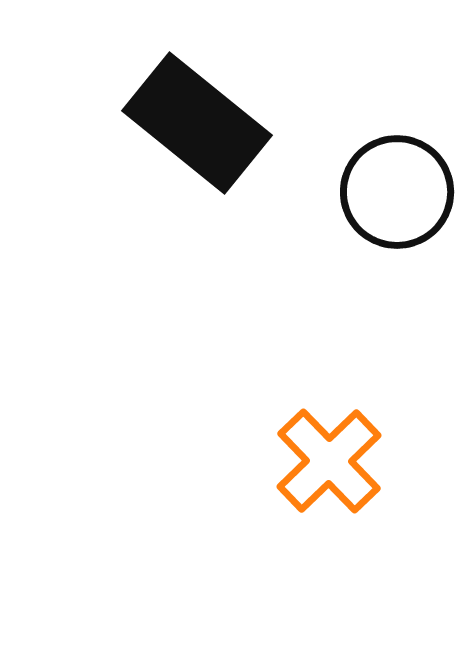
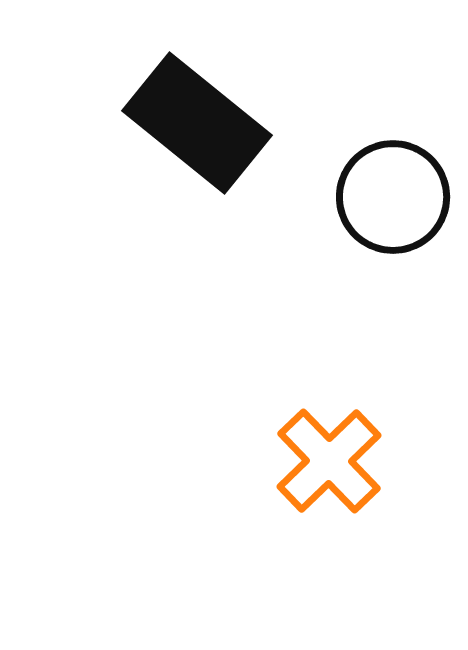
black circle: moved 4 px left, 5 px down
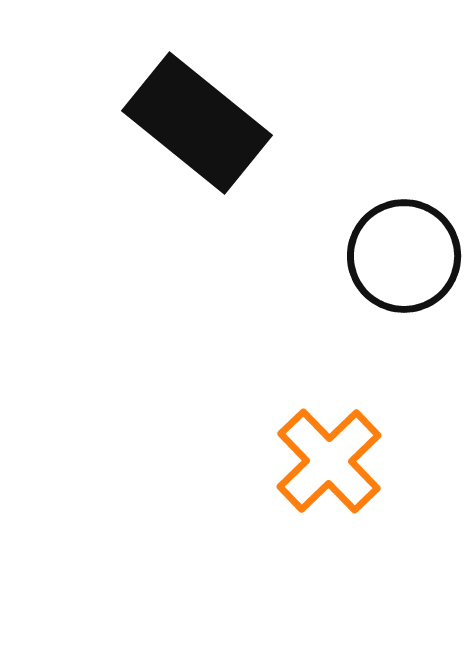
black circle: moved 11 px right, 59 px down
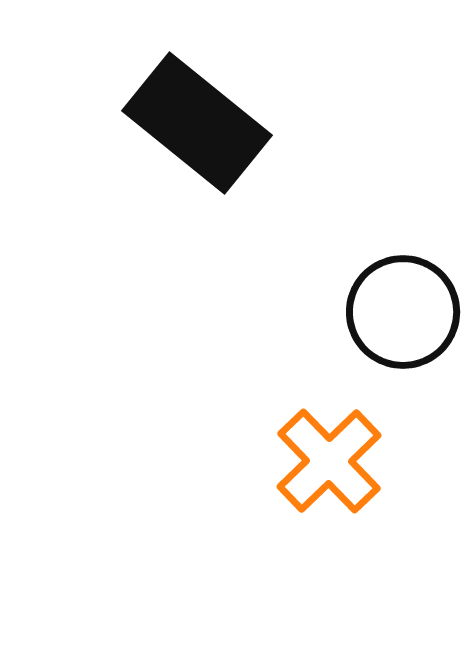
black circle: moved 1 px left, 56 px down
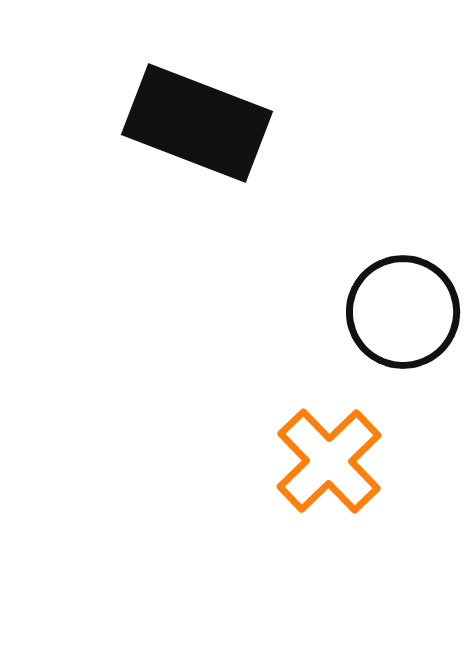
black rectangle: rotated 18 degrees counterclockwise
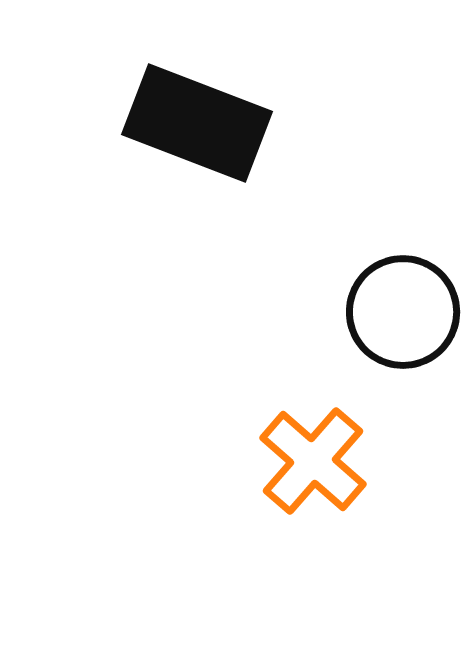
orange cross: moved 16 px left; rotated 5 degrees counterclockwise
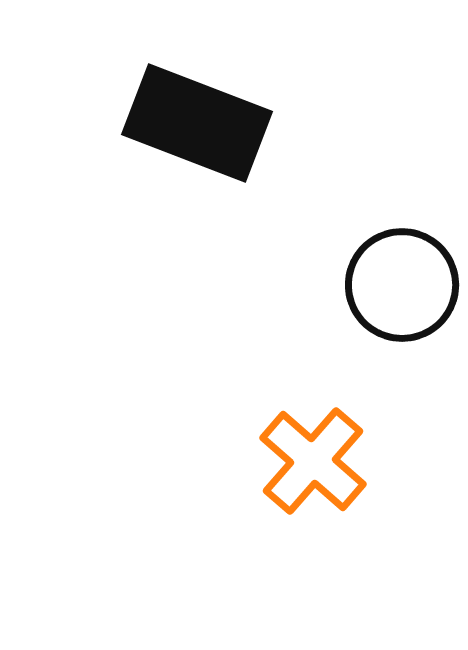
black circle: moved 1 px left, 27 px up
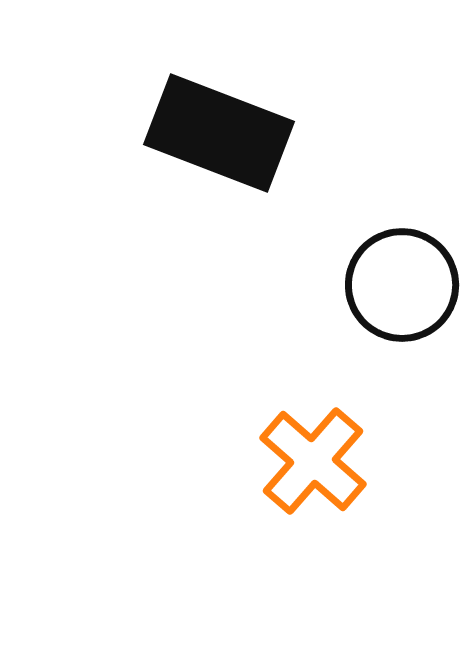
black rectangle: moved 22 px right, 10 px down
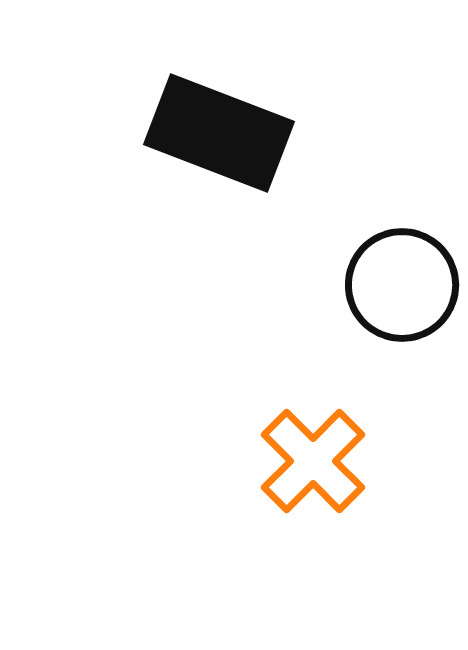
orange cross: rotated 4 degrees clockwise
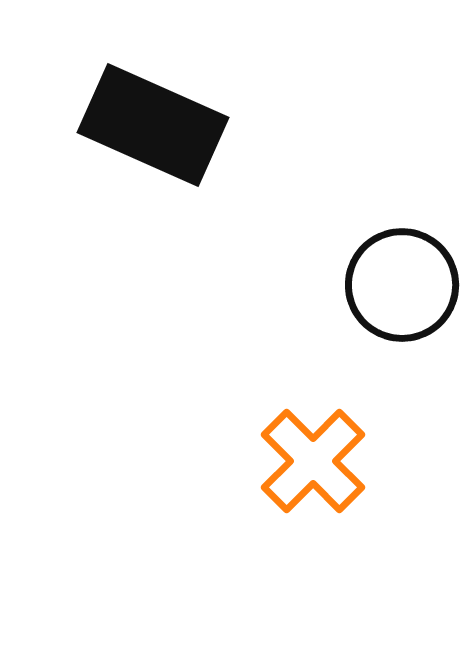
black rectangle: moved 66 px left, 8 px up; rotated 3 degrees clockwise
